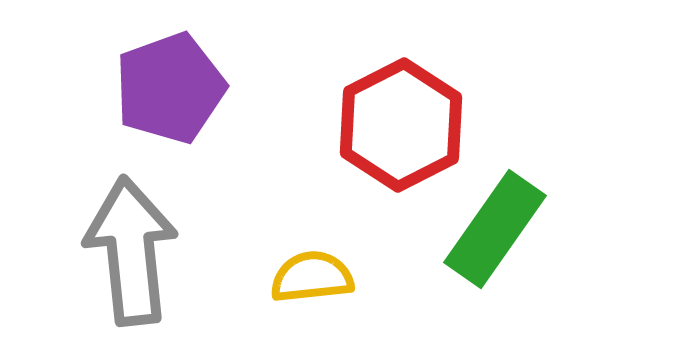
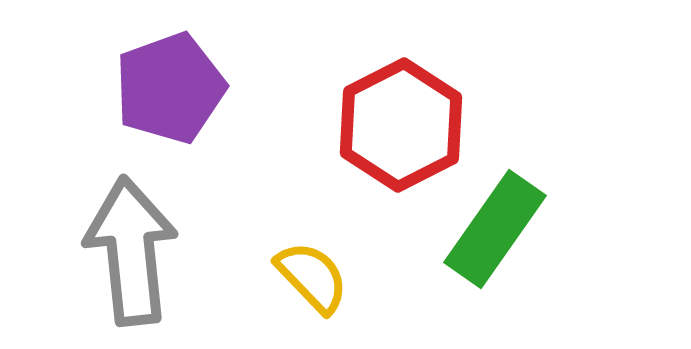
yellow semicircle: rotated 52 degrees clockwise
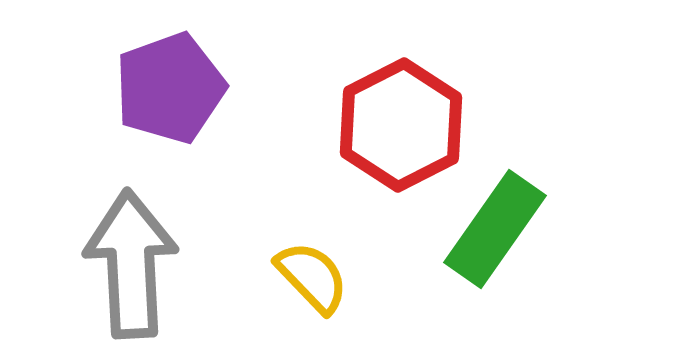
gray arrow: moved 13 px down; rotated 3 degrees clockwise
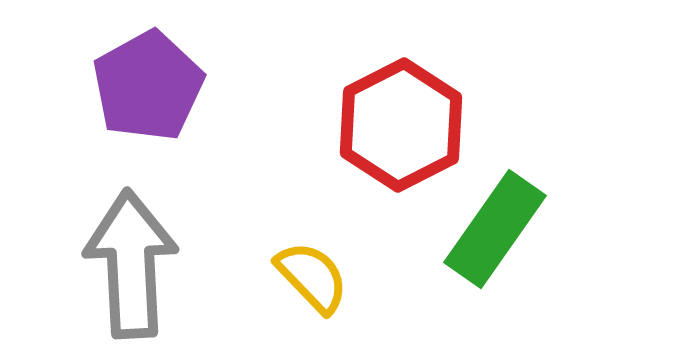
purple pentagon: moved 22 px left, 2 px up; rotated 9 degrees counterclockwise
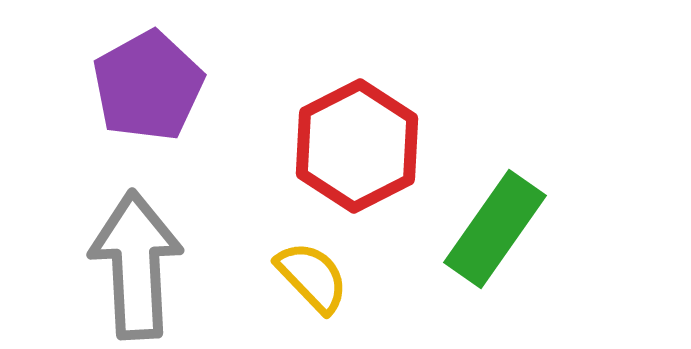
red hexagon: moved 44 px left, 21 px down
gray arrow: moved 5 px right, 1 px down
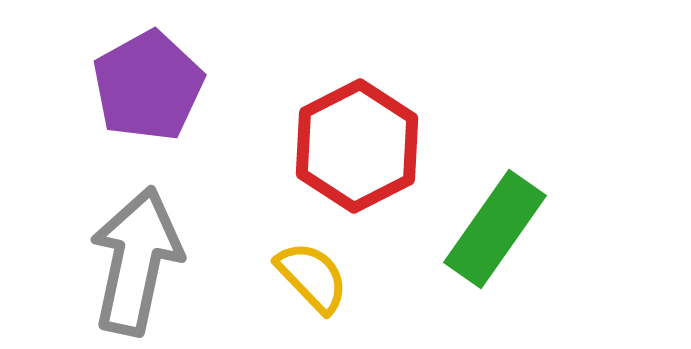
gray arrow: moved 4 px up; rotated 15 degrees clockwise
